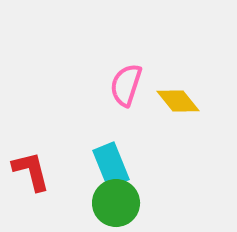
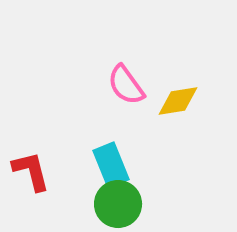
pink semicircle: rotated 54 degrees counterclockwise
yellow diamond: rotated 60 degrees counterclockwise
green circle: moved 2 px right, 1 px down
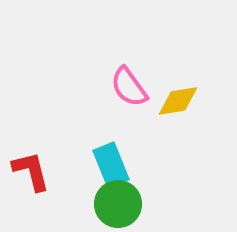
pink semicircle: moved 3 px right, 2 px down
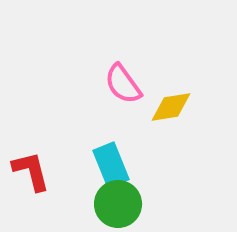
pink semicircle: moved 6 px left, 3 px up
yellow diamond: moved 7 px left, 6 px down
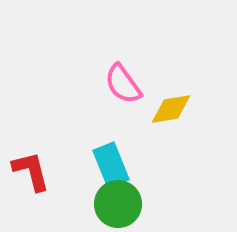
yellow diamond: moved 2 px down
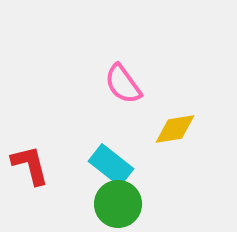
yellow diamond: moved 4 px right, 20 px down
cyan rectangle: rotated 30 degrees counterclockwise
red L-shape: moved 1 px left, 6 px up
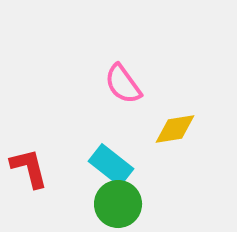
red L-shape: moved 1 px left, 3 px down
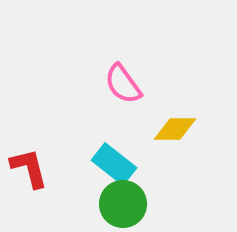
yellow diamond: rotated 9 degrees clockwise
cyan rectangle: moved 3 px right, 1 px up
green circle: moved 5 px right
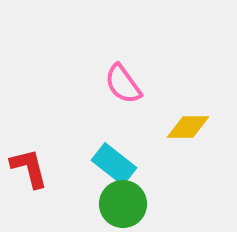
yellow diamond: moved 13 px right, 2 px up
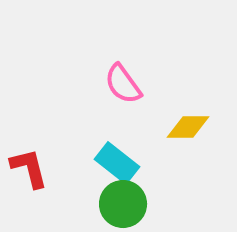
cyan rectangle: moved 3 px right, 1 px up
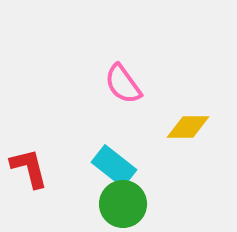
cyan rectangle: moved 3 px left, 3 px down
